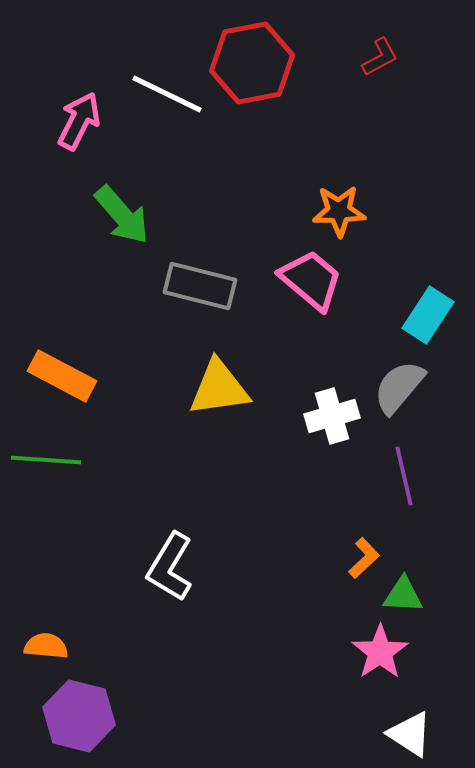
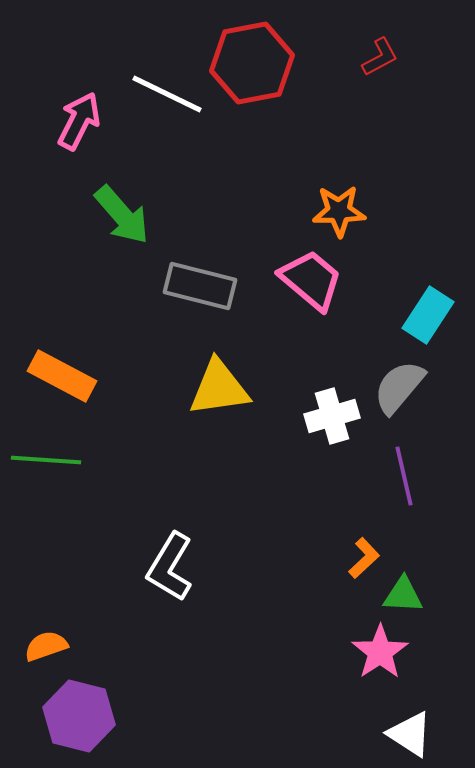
orange semicircle: rotated 24 degrees counterclockwise
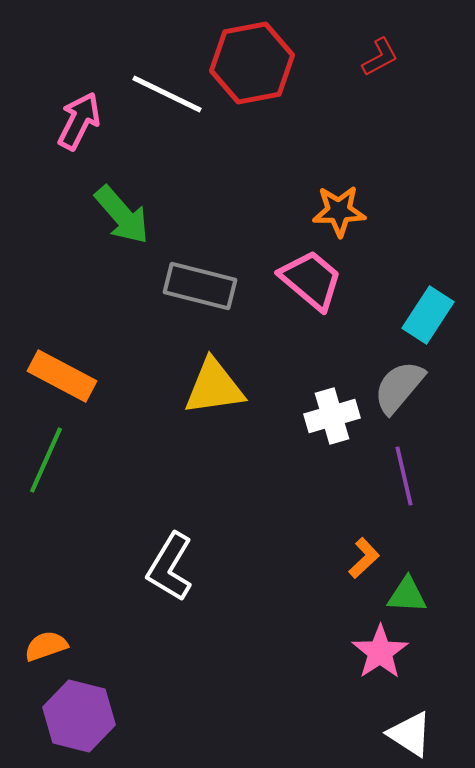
yellow triangle: moved 5 px left, 1 px up
green line: rotated 70 degrees counterclockwise
green triangle: moved 4 px right
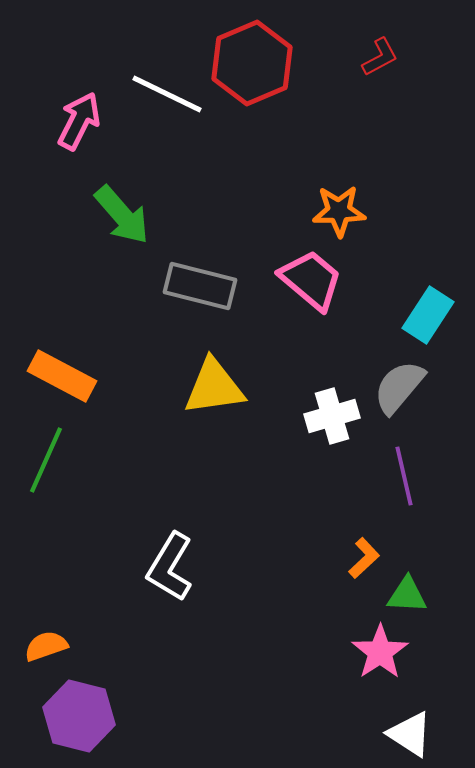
red hexagon: rotated 12 degrees counterclockwise
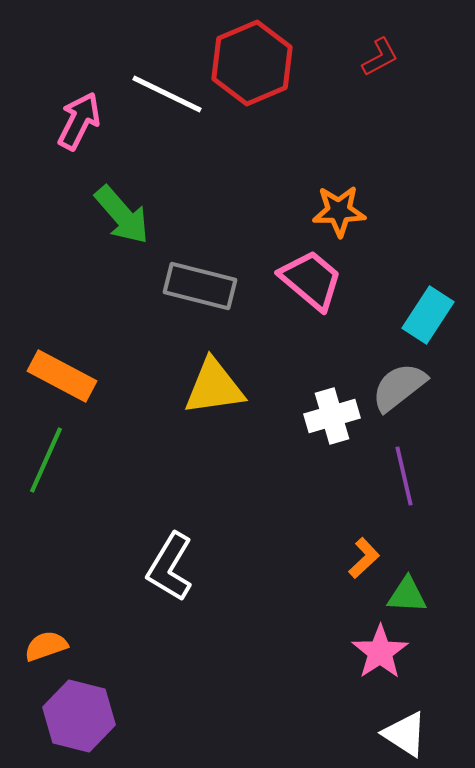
gray semicircle: rotated 12 degrees clockwise
white triangle: moved 5 px left
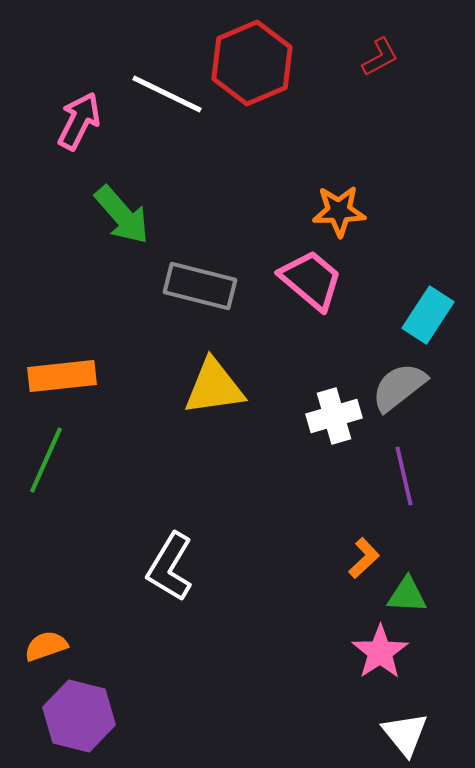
orange rectangle: rotated 34 degrees counterclockwise
white cross: moved 2 px right
white triangle: rotated 18 degrees clockwise
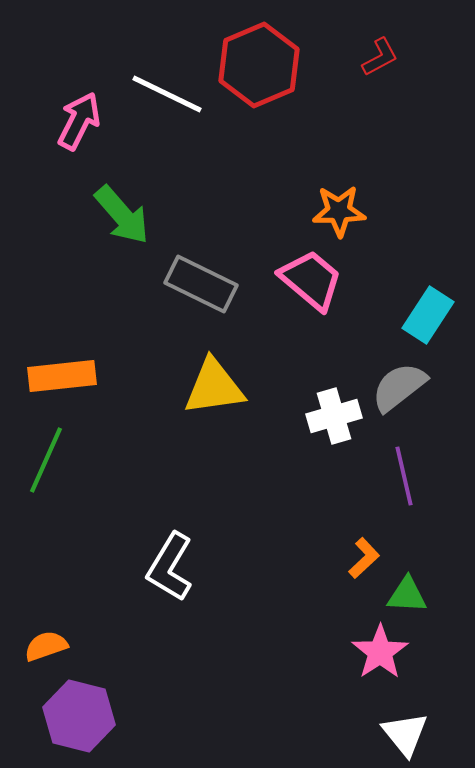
red hexagon: moved 7 px right, 2 px down
gray rectangle: moved 1 px right, 2 px up; rotated 12 degrees clockwise
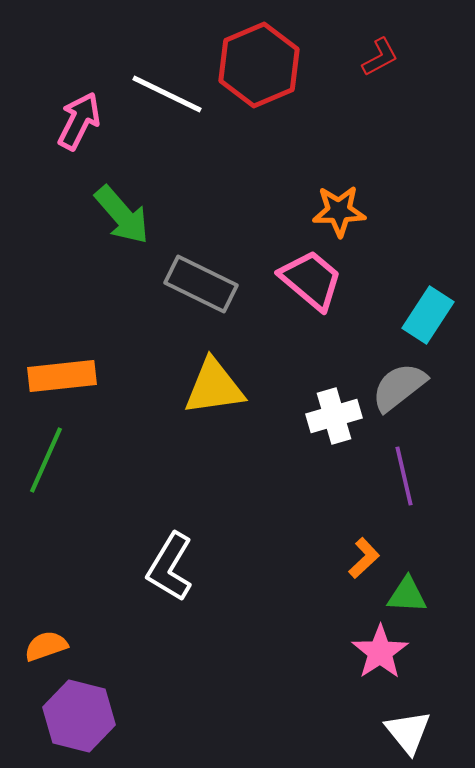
white triangle: moved 3 px right, 2 px up
